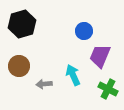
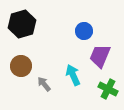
brown circle: moved 2 px right
gray arrow: rotated 56 degrees clockwise
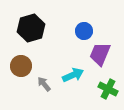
black hexagon: moved 9 px right, 4 px down
purple trapezoid: moved 2 px up
cyan arrow: rotated 90 degrees clockwise
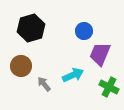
green cross: moved 1 px right, 2 px up
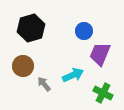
brown circle: moved 2 px right
green cross: moved 6 px left, 6 px down
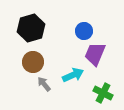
purple trapezoid: moved 5 px left
brown circle: moved 10 px right, 4 px up
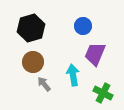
blue circle: moved 1 px left, 5 px up
cyan arrow: rotated 75 degrees counterclockwise
